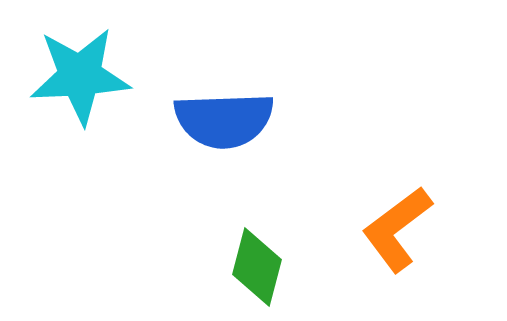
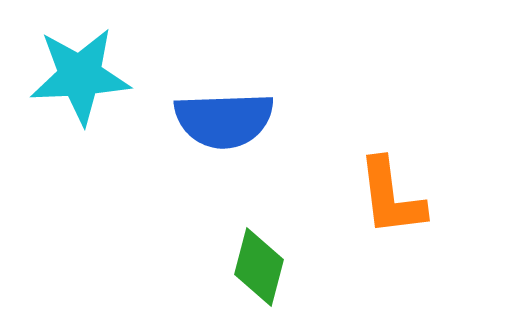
orange L-shape: moved 6 px left, 32 px up; rotated 60 degrees counterclockwise
green diamond: moved 2 px right
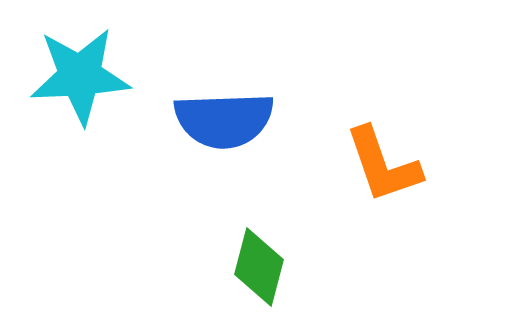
orange L-shape: moved 8 px left, 32 px up; rotated 12 degrees counterclockwise
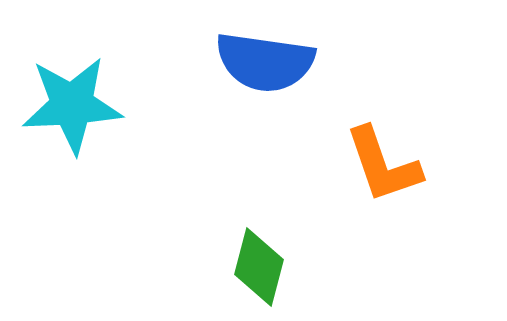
cyan star: moved 8 px left, 29 px down
blue semicircle: moved 41 px right, 58 px up; rotated 10 degrees clockwise
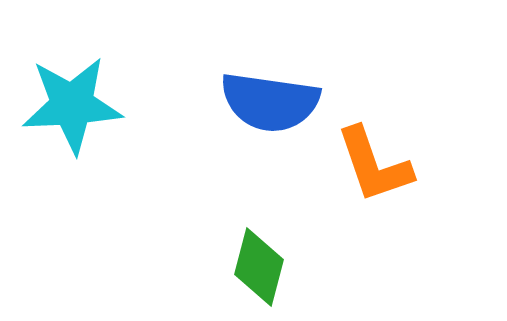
blue semicircle: moved 5 px right, 40 px down
orange L-shape: moved 9 px left
